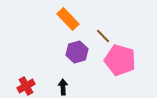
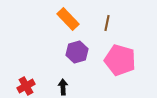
brown line: moved 4 px right, 13 px up; rotated 56 degrees clockwise
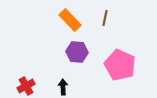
orange rectangle: moved 2 px right, 1 px down
brown line: moved 2 px left, 5 px up
purple hexagon: rotated 20 degrees clockwise
pink pentagon: moved 5 px down; rotated 8 degrees clockwise
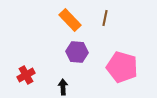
pink pentagon: moved 2 px right, 2 px down; rotated 8 degrees counterclockwise
red cross: moved 11 px up
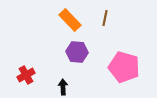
pink pentagon: moved 2 px right
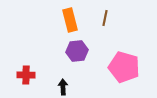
orange rectangle: rotated 30 degrees clockwise
purple hexagon: moved 1 px up; rotated 10 degrees counterclockwise
red cross: rotated 30 degrees clockwise
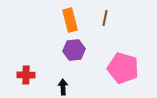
purple hexagon: moved 3 px left, 1 px up
pink pentagon: moved 1 px left, 1 px down
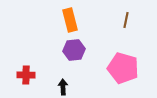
brown line: moved 21 px right, 2 px down
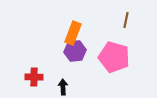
orange rectangle: moved 3 px right, 13 px down; rotated 35 degrees clockwise
purple hexagon: moved 1 px right, 1 px down
pink pentagon: moved 9 px left, 11 px up
red cross: moved 8 px right, 2 px down
